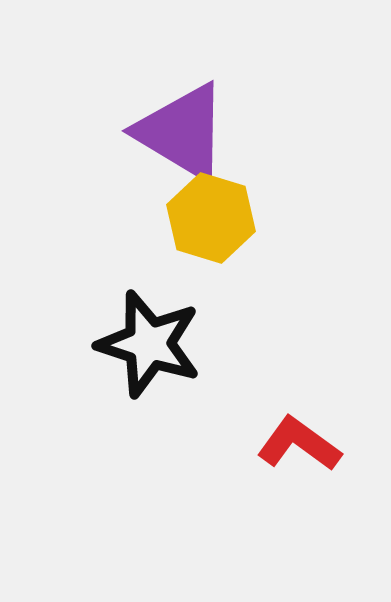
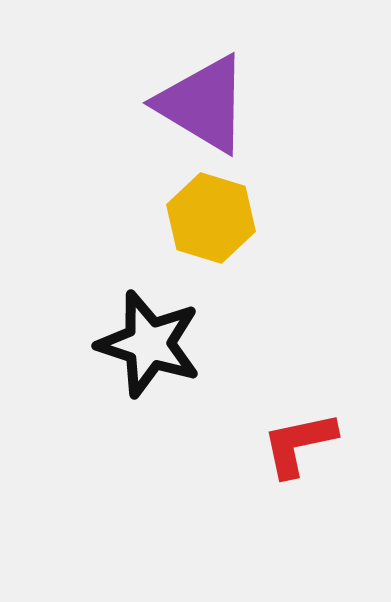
purple triangle: moved 21 px right, 28 px up
red L-shape: rotated 48 degrees counterclockwise
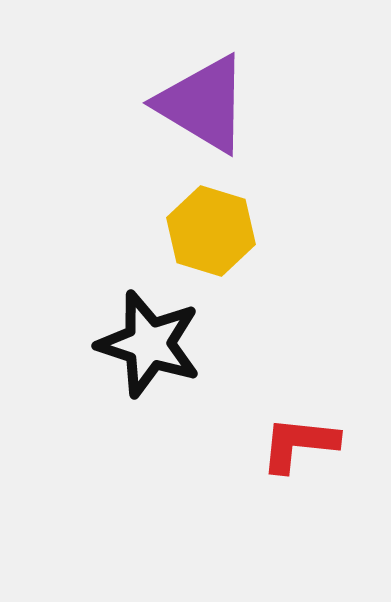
yellow hexagon: moved 13 px down
red L-shape: rotated 18 degrees clockwise
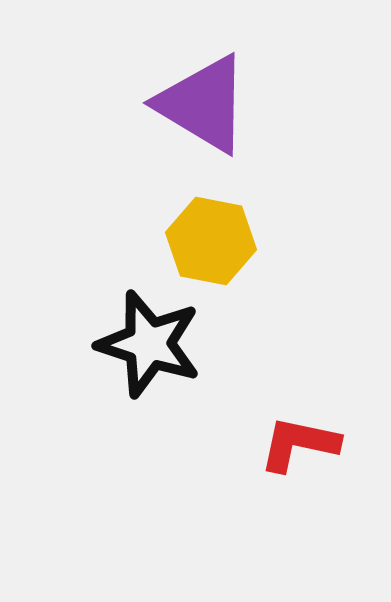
yellow hexagon: moved 10 px down; rotated 6 degrees counterclockwise
red L-shape: rotated 6 degrees clockwise
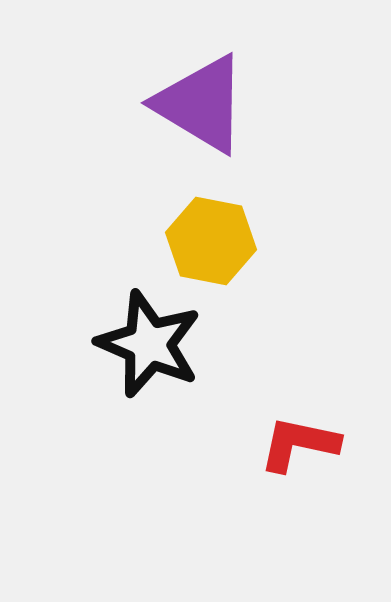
purple triangle: moved 2 px left
black star: rotated 5 degrees clockwise
